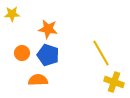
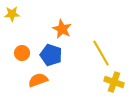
orange star: moved 14 px right; rotated 18 degrees clockwise
blue pentagon: moved 3 px right
orange semicircle: rotated 18 degrees counterclockwise
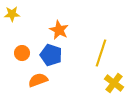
orange star: moved 3 px left, 1 px down
yellow line: rotated 48 degrees clockwise
yellow cross: moved 1 px down; rotated 18 degrees clockwise
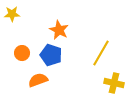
yellow line: rotated 12 degrees clockwise
yellow cross: rotated 24 degrees counterclockwise
